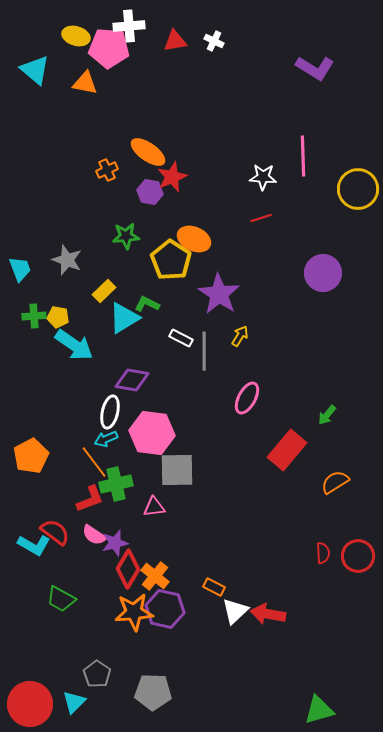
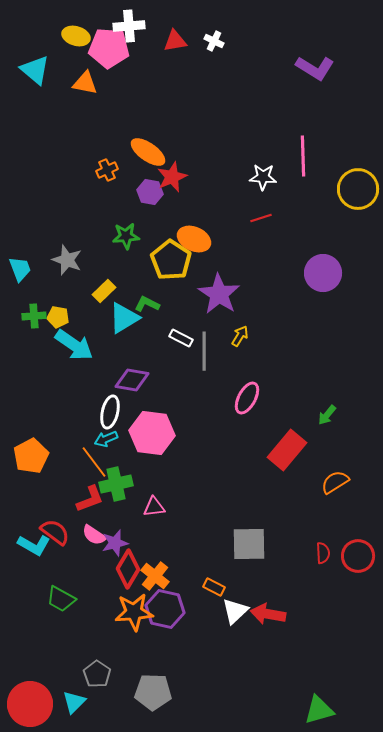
gray square at (177, 470): moved 72 px right, 74 px down
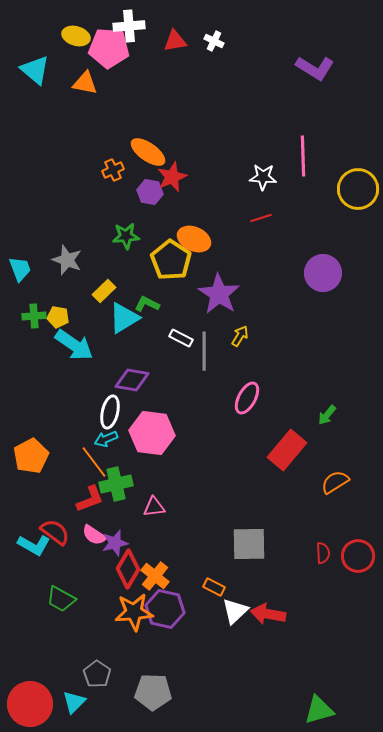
orange cross at (107, 170): moved 6 px right
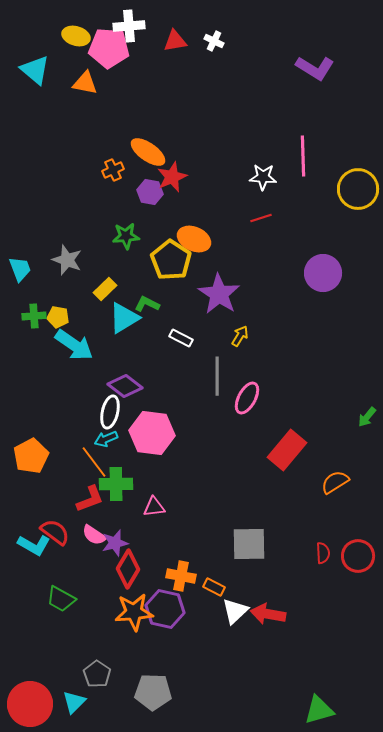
yellow rectangle at (104, 291): moved 1 px right, 2 px up
gray line at (204, 351): moved 13 px right, 25 px down
purple diamond at (132, 380): moved 7 px left, 6 px down; rotated 28 degrees clockwise
green arrow at (327, 415): moved 40 px right, 2 px down
green cross at (116, 484): rotated 12 degrees clockwise
orange cross at (155, 576): moved 26 px right; rotated 28 degrees counterclockwise
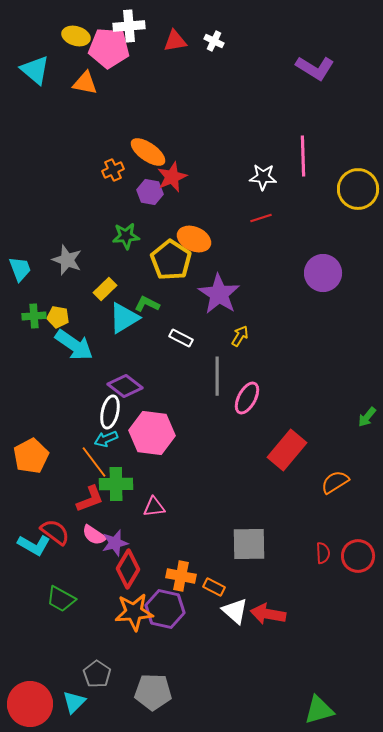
white triangle at (235, 611): rotated 36 degrees counterclockwise
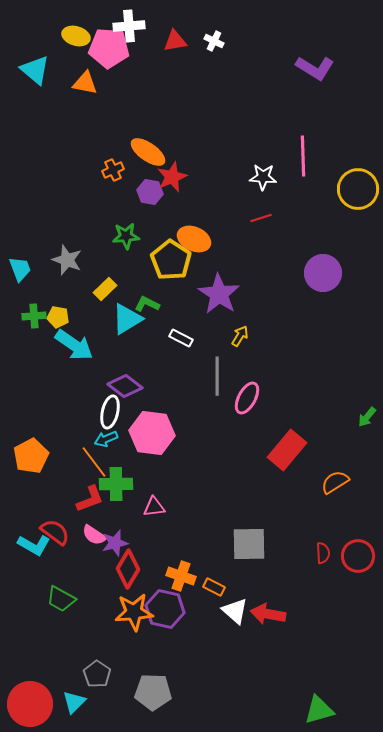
cyan triangle at (124, 318): moved 3 px right, 1 px down
orange cross at (181, 576): rotated 8 degrees clockwise
